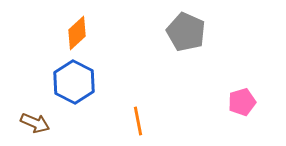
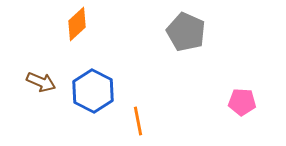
orange diamond: moved 9 px up
blue hexagon: moved 19 px right, 9 px down
pink pentagon: rotated 20 degrees clockwise
brown arrow: moved 6 px right, 41 px up
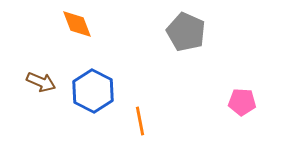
orange diamond: rotated 68 degrees counterclockwise
orange line: moved 2 px right
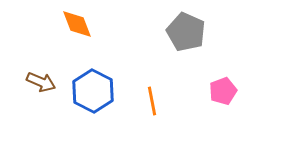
pink pentagon: moved 19 px left, 11 px up; rotated 24 degrees counterclockwise
orange line: moved 12 px right, 20 px up
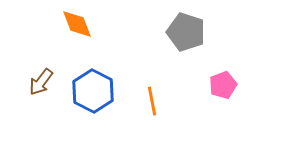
gray pentagon: rotated 6 degrees counterclockwise
brown arrow: rotated 104 degrees clockwise
pink pentagon: moved 6 px up
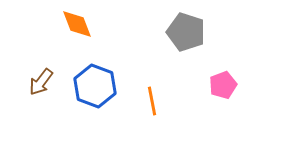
blue hexagon: moved 2 px right, 5 px up; rotated 6 degrees counterclockwise
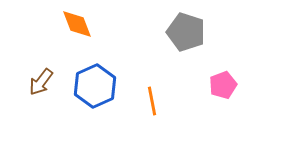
blue hexagon: rotated 15 degrees clockwise
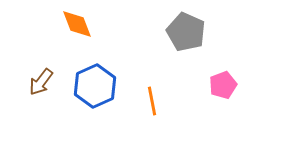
gray pentagon: rotated 6 degrees clockwise
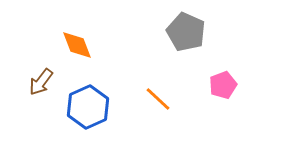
orange diamond: moved 21 px down
blue hexagon: moved 7 px left, 21 px down
orange line: moved 6 px right, 2 px up; rotated 36 degrees counterclockwise
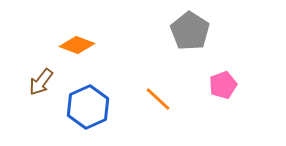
gray pentagon: moved 4 px right, 1 px up; rotated 9 degrees clockwise
orange diamond: rotated 48 degrees counterclockwise
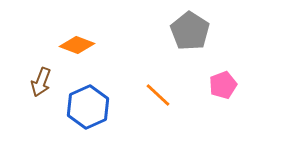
brown arrow: rotated 16 degrees counterclockwise
orange line: moved 4 px up
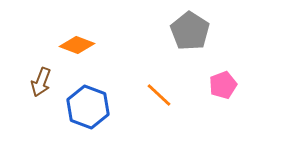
orange line: moved 1 px right
blue hexagon: rotated 15 degrees counterclockwise
